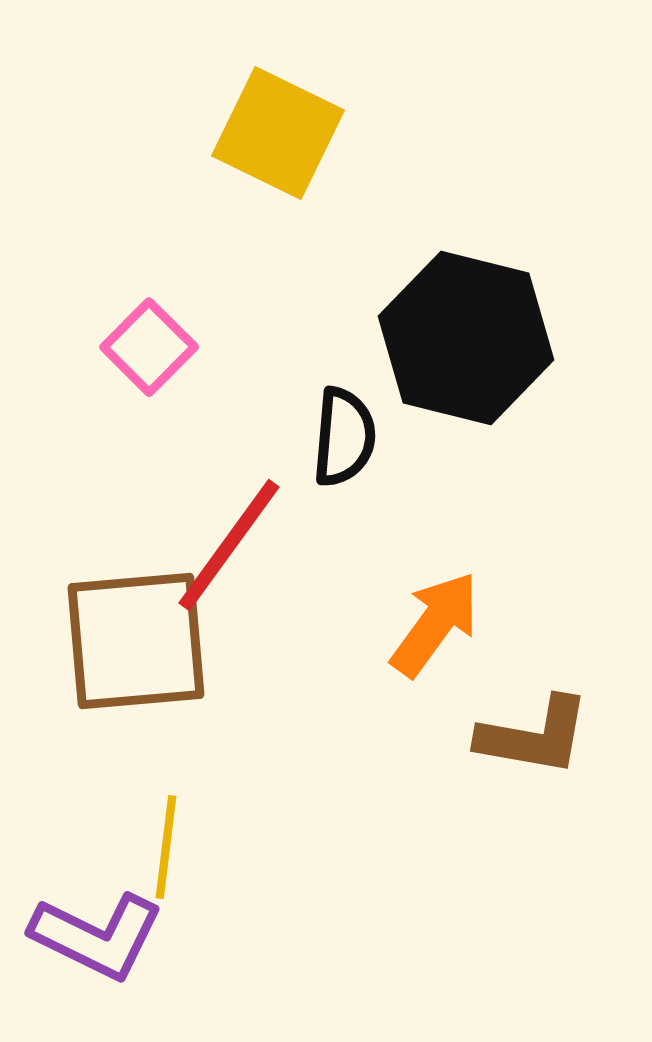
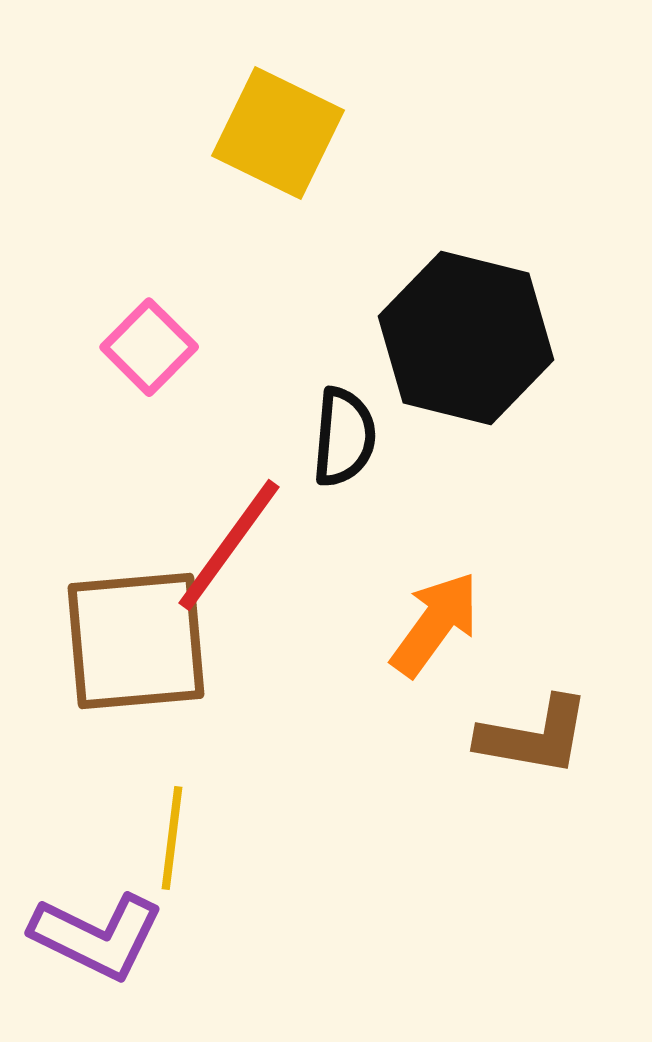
yellow line: moved 6 px right, 9 px up
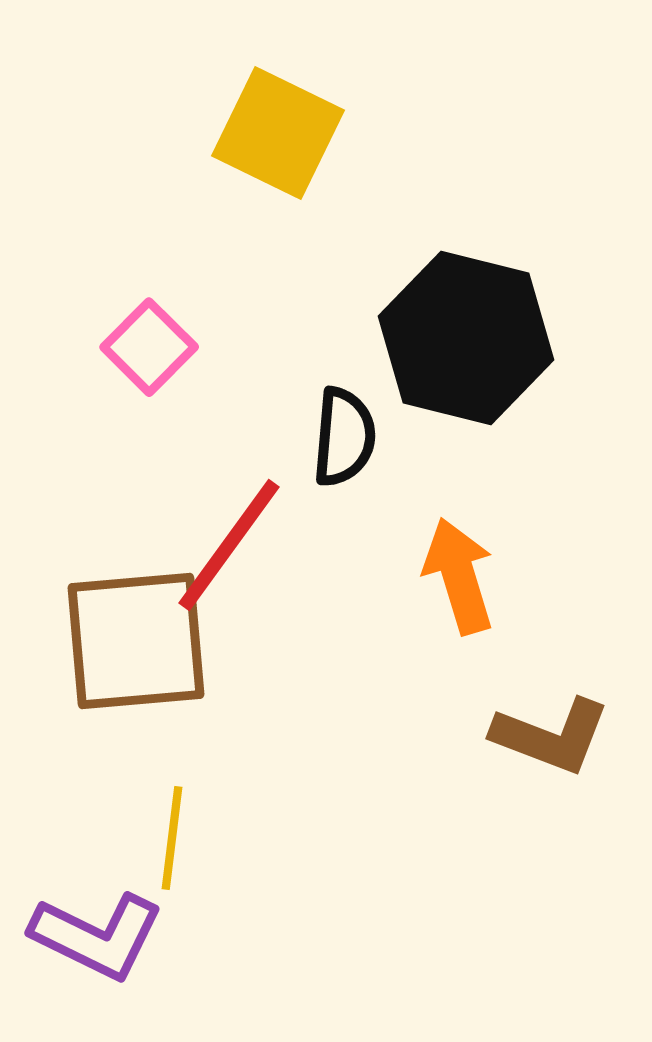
orange arrow: moved 24 px right, 48 px up; rotated 53 degrees counterclockwise
brown L-shape: moved 17 px right; rotated 11 degrees clockwise
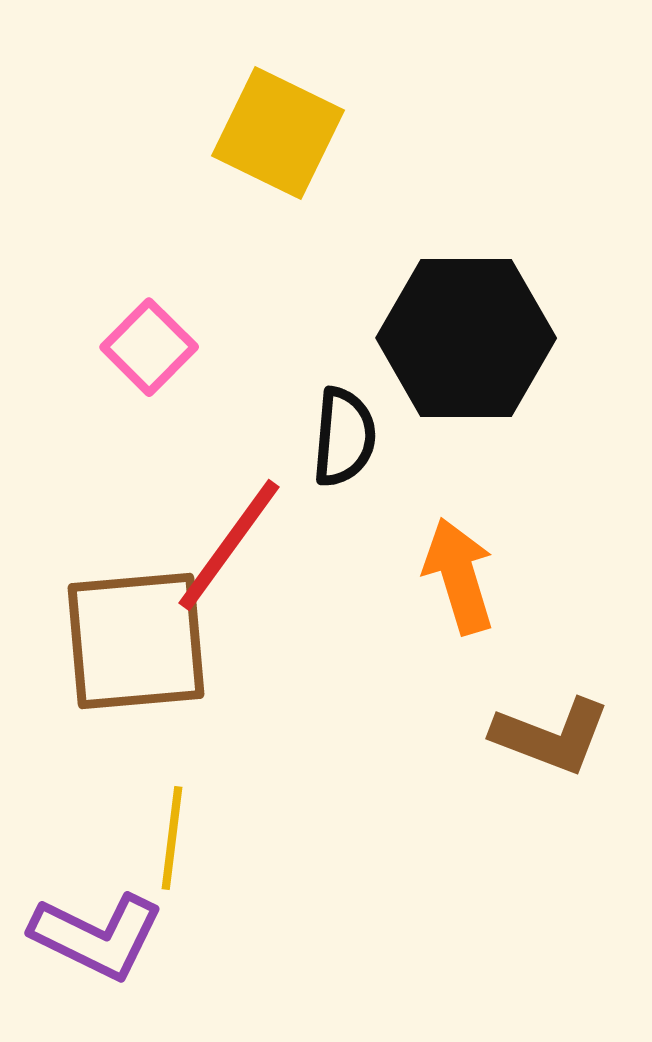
black hexagon: rotated 14 degrees counterclockwise
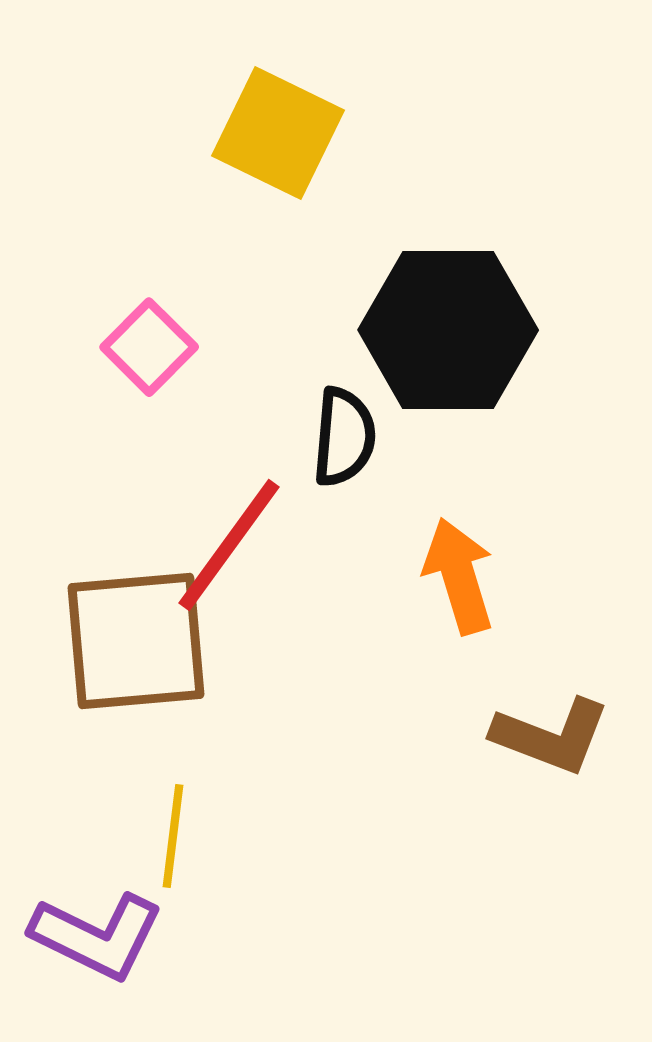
black hexagon: moved 18 px left, 8 px up
yellow line: moved 1 px right, 2 px up
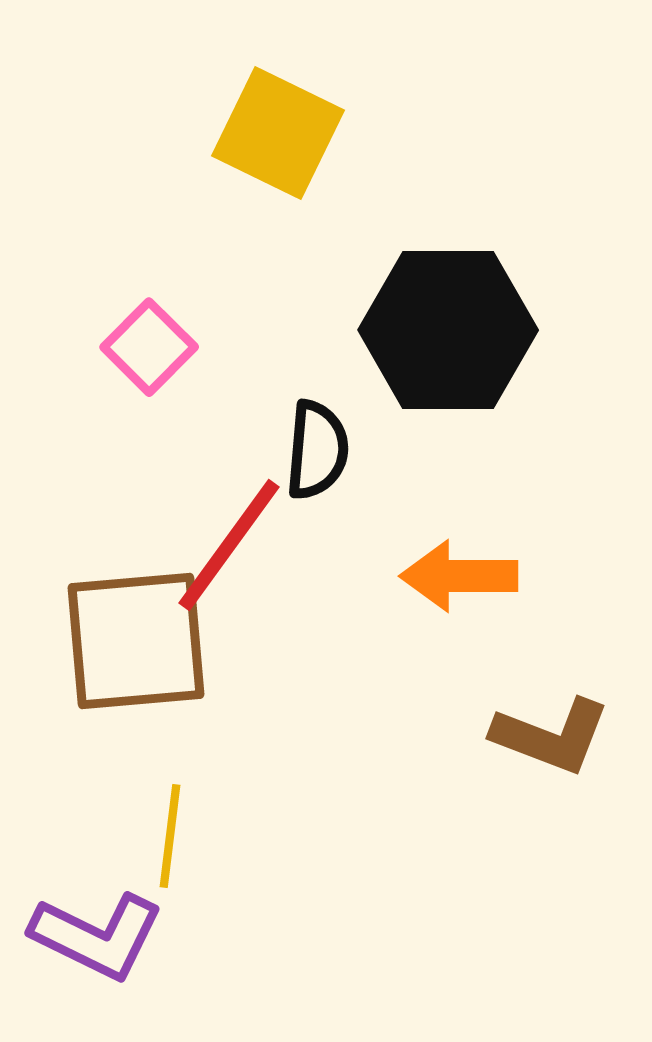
black semicircle: moved 27 px left, 13 px down
orange arrow: rotated 73 degrees counterclockwise
yellow line: moved 3 px left
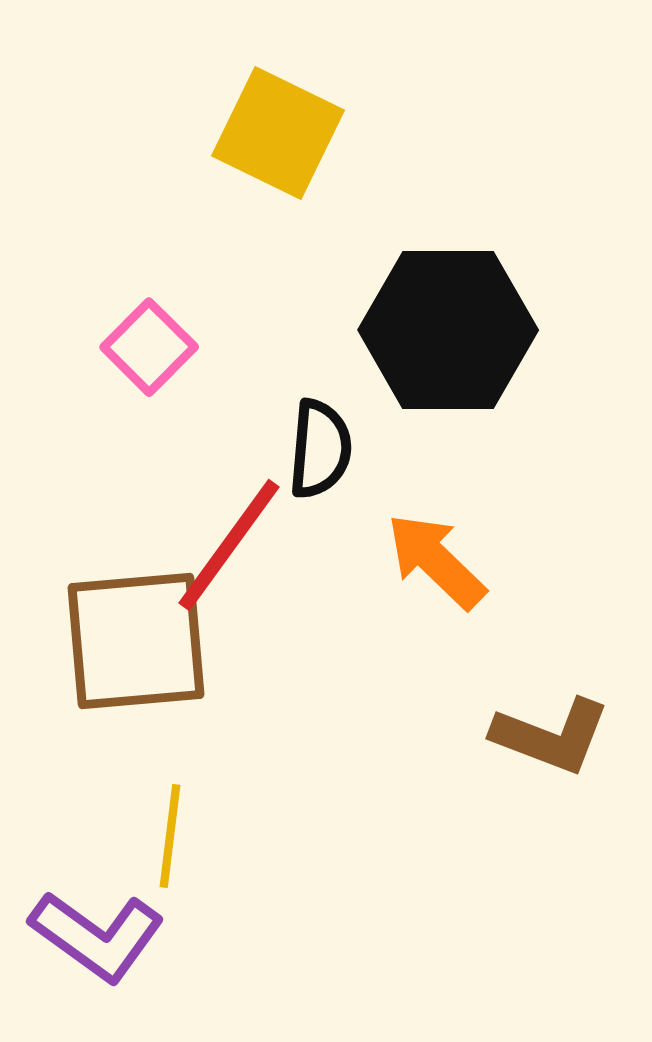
black semicircle: moved 3 px right, 1 px up
orange arrow: moved 23 px left, 15 px up; rotated 44 degrees clockwise
purple L-shape: rotated 10 degrees clockwise
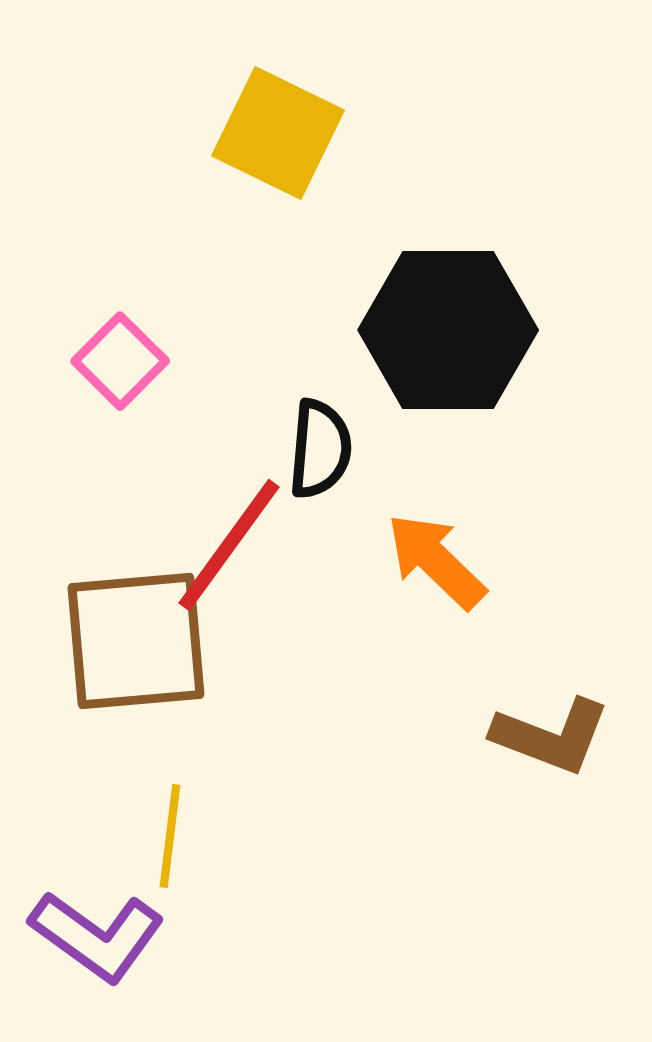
pink square: moved 29 px left, 14 px down
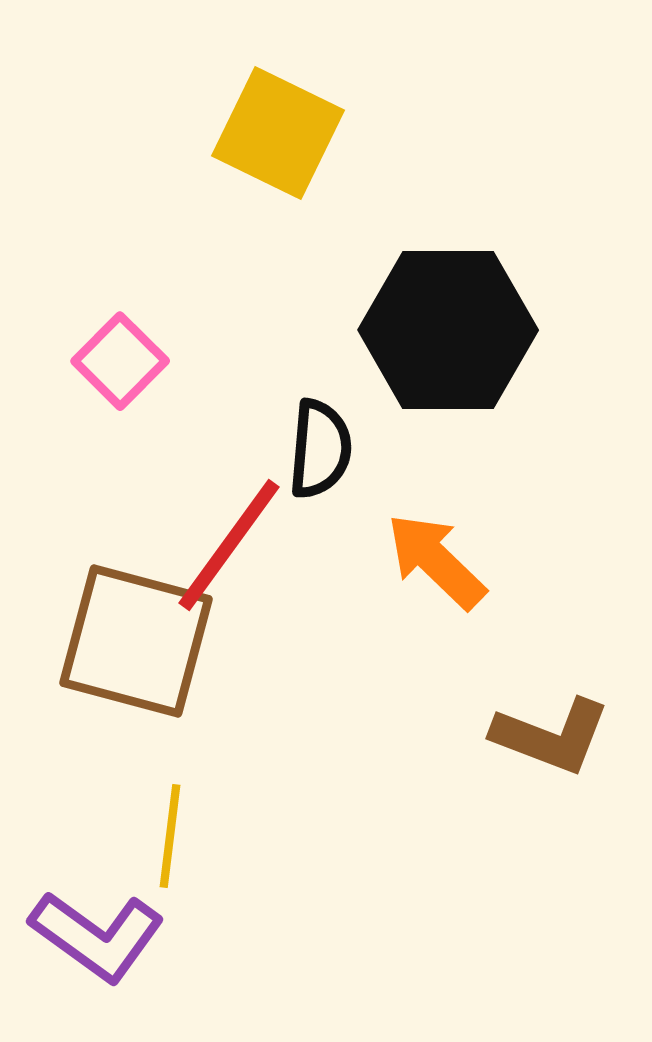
brown square: rotated 20 degrees clockwise
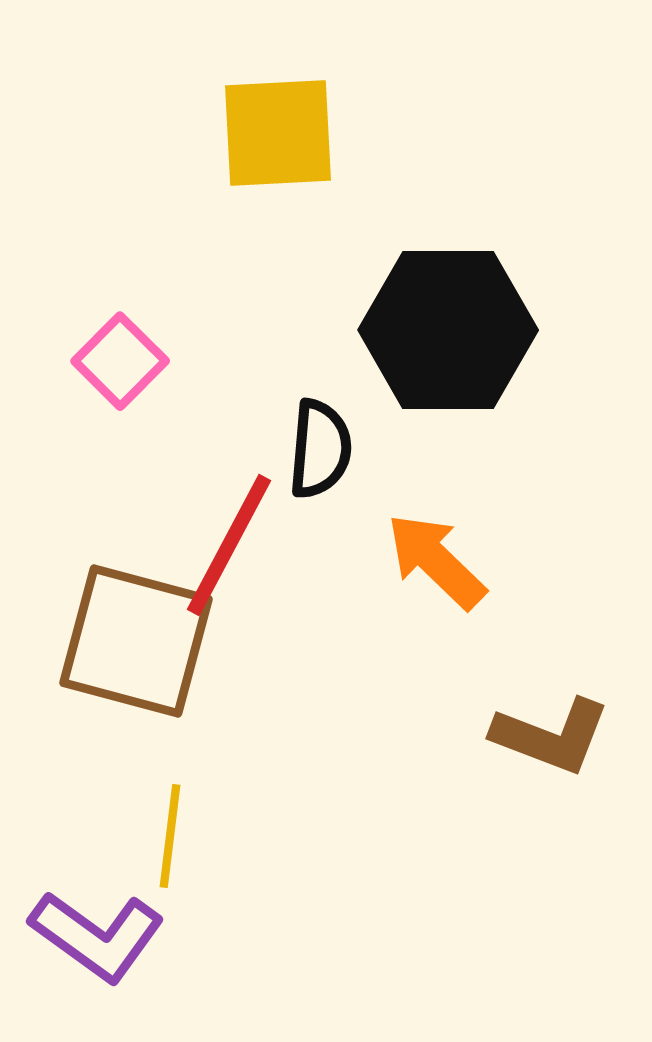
yellow square: rotated 29 degrees counterclockwise
red line: rotated 8 degrees counterclockwise
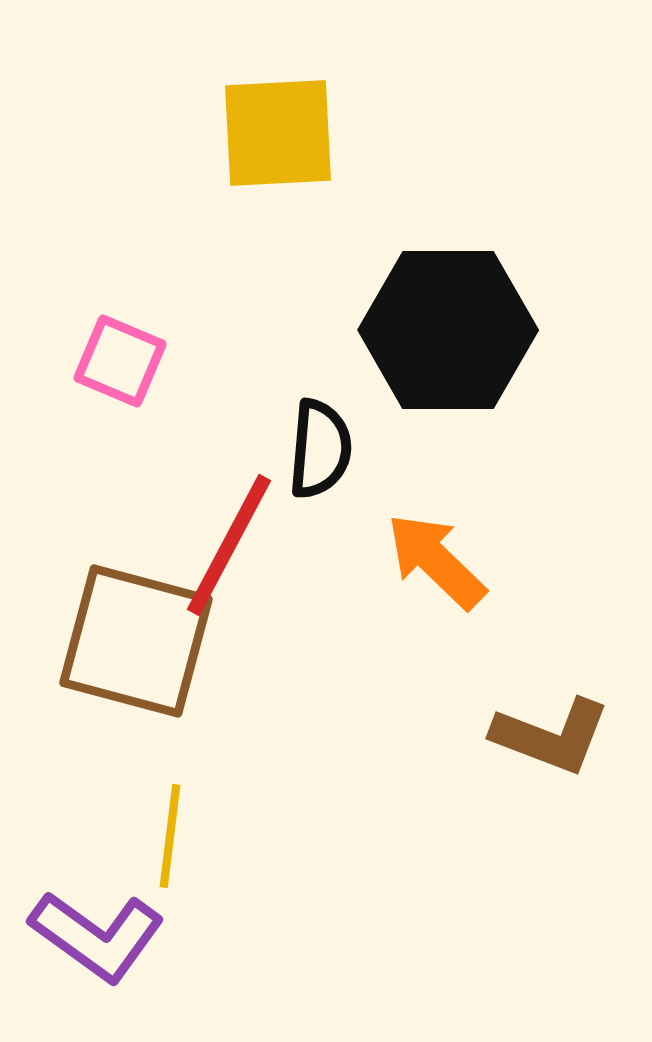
pink square: rotated 22 degrees counterclockwise
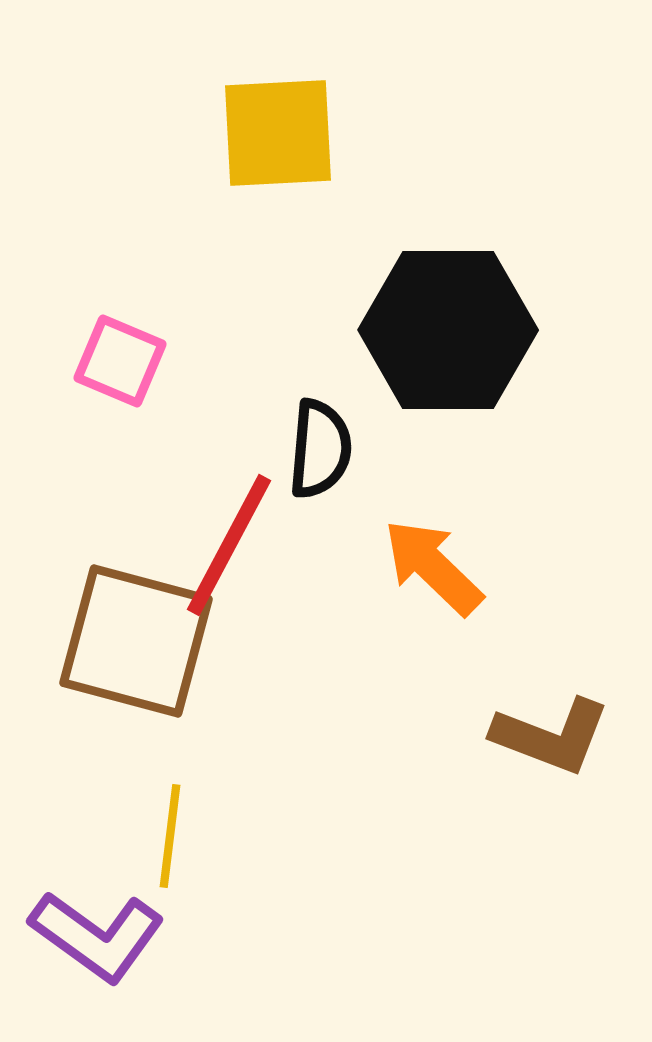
orange arrow: moved 3 px left, 6 px down
